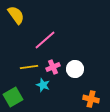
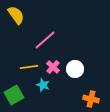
pink cross: rotated 24 degrees counterclockwise
green square: moved 1 px right, 2 px up
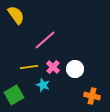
orange cross: moved 1 px right, 3 px up
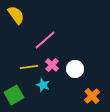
pink cross: moved 1 px left, 2 px up
orange cross: rotated 35 degrees clockwise
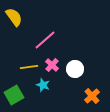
yellow semicircle: moved 2 px left, 2 px down
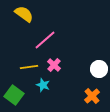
yellow semicircle: moved 10 px right, 3 px up; rotated 18 degrees counterclockwise
pink cross: moved 2 px right
white circle: moved 24 px right
green square: rotated 24 degrees counterclockwise
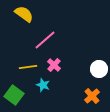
yellow line: moved 1 px left
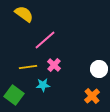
cyan star: rotated 24 degrees counterclockwise
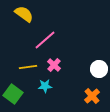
cyan star: moved 2 px right, 1 px down
green square: moved 1 px left, 1 px up
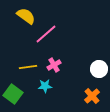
yellow semicircle: moved 2 px right, 2 px down
pink line: moved 1 px right, 6 px up
pink cross: rotated 16 degrees clockwise
